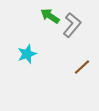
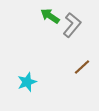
cyan star: moved 28 px down
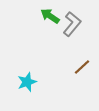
gray L-shape: moved 1 px up
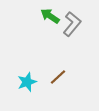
brown line: moved 24 px left, 10 px down
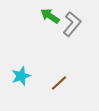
brown line: moved 1 px right, 6 px down
cyan star: moved 6 px left, 6 px up
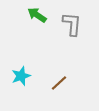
green arrow: moved 13 px left, 1 px up
gray L-shape: rotated 35 degrees counterclockwise
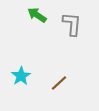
cyan star: rotated 12 degrees counterclockwise
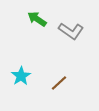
green arrow: moved 4 px down
gray L-shape: moved 1 px left, 7 px down; rotated 120 degrees clockwise
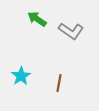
brown line: rotated 36 degrees counterclockwise
